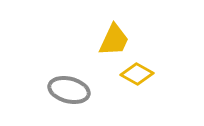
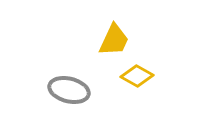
yellow diamond: moved 2 px down
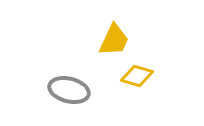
yellow diamond: rotated 12 degrees counterclockwise
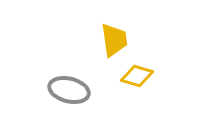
yellow trapezoid: rotated 33 degrees counterclockwise
